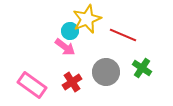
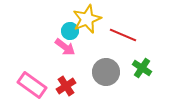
red cross: moved 6 px left, 4 px down
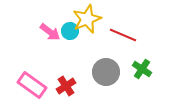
pink arrow: moved 15 px left, 15 px up
green cross: moved 1 px down
